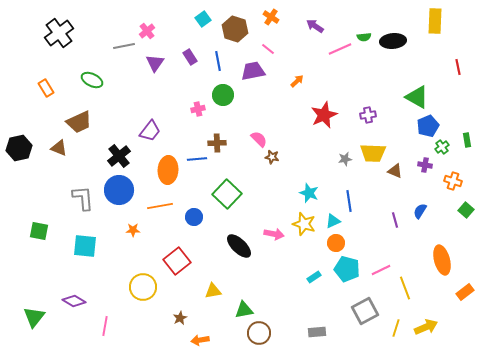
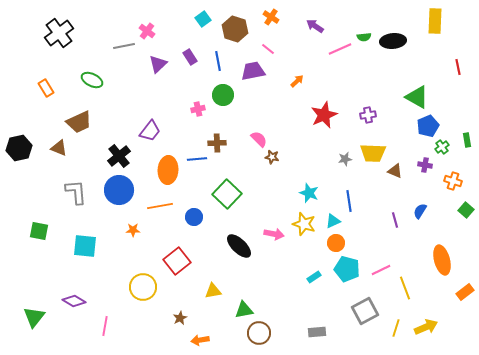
pink cross at (147, 31): rotated 14 degrees counterclockwise
purple triangle at (155, 63): moved 3 px right, 1 px down; rotated 12 degrees clockwise
gray L-shape at (83, 198): moved 7 px left, 6 px up
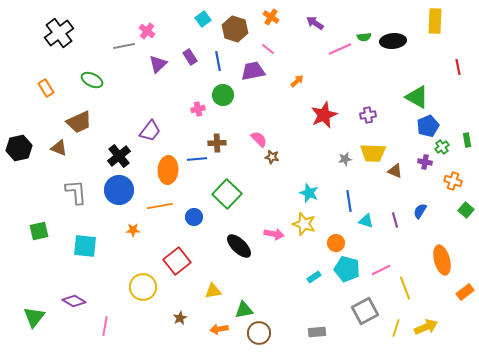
purple arrow at (315, 26): moved 3 px up
purple cross at (425, 165): moved 3 px up
cyan triangle at (333, 221): moved 33 px right; rotated 42 degrees clockwise
green square at (39, 231): rotated 24 degrees counterclockwise
orange arrow at (200, 340): moved 19 px right, 11 px up
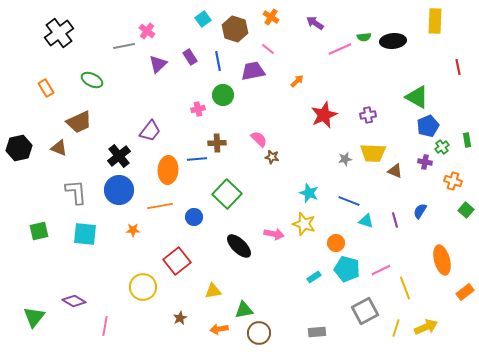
blue line at (349, 201): rotated 60 degrees counterclockwise
cyan square at (85, 246): moved 12 px up
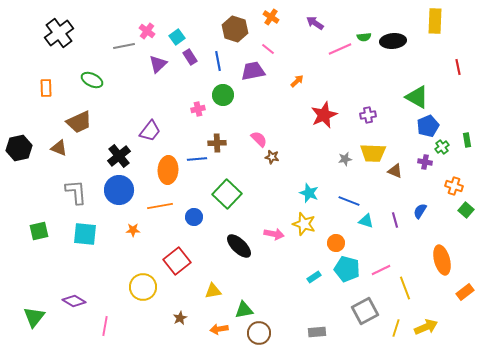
cyan square at (203, 19): moved 26 px left, 18 px down
orange rectangle at (46, 88): rotated 30 degrees clockwise
orange cross at (453, 181): moved 1 px right, 5 px down
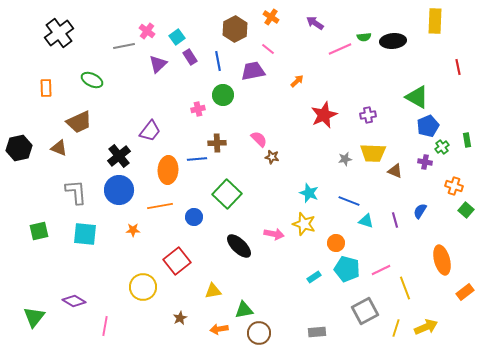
brown hexagon at (235, 29): rotated 15 degrees clockwise
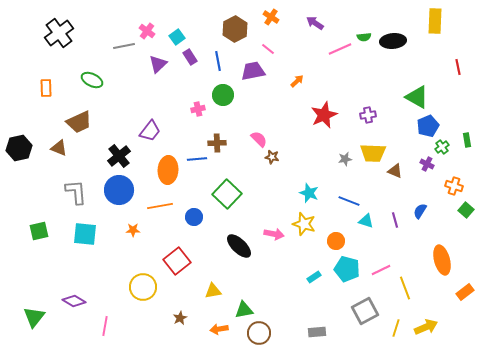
purple cross at (425, 162): moved 2 px right, 2 px down; rotated 16 degrees clockwise
orange circle at (336, 243): moved 2 px up
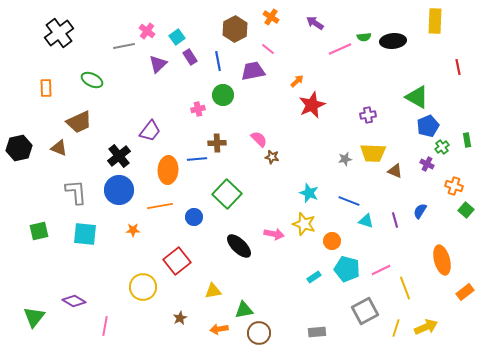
red star at (324, 115): moved 12 px left, 10 px up
orange circle at (336, 241): moved 4 px left
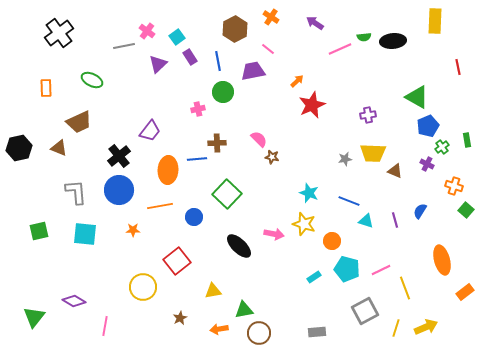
green circle at (223, 95): moved 3 px up
